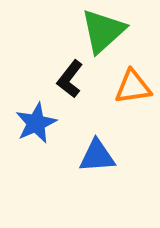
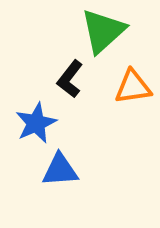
blue triangle: moved 37 px left, 14 px down
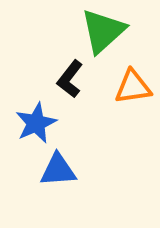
blue triangle: moved 2 px left
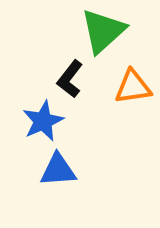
blue star: moved 7 px right, 2 px up
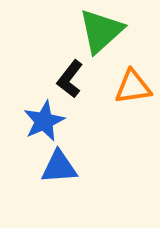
green triangle: moved 2 px left
blue star: moved 1 px right
blue triangle: moved 1 px right, 3 px up
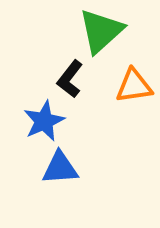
orange triangle: moved 1 px right, 1 px up
blue triangle: moved 1 px right, 1 px down
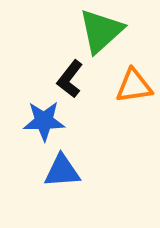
blue star: rotated 24 degrees clockwise
blue triangle: moved 2 px right, 3 px down
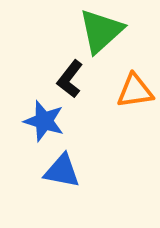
orange triangle: moved 1 px right, 5 px down
blue star: rotated 18 degrees clockwise
blue triangle: rotated 15 degrees clockwise
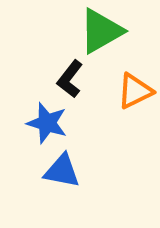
green triangle: rotated 12 degrees clockwise
orange triangle: rotated 18 degrees counterclockwise
blue star: moved 3 px right, 2 px down
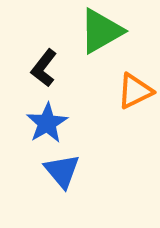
black L-shape: moved 26 px left, 11 px up
blue star: rotated 24 degrees clockwise
blue triangle: rotated 39 degrees clockwise
